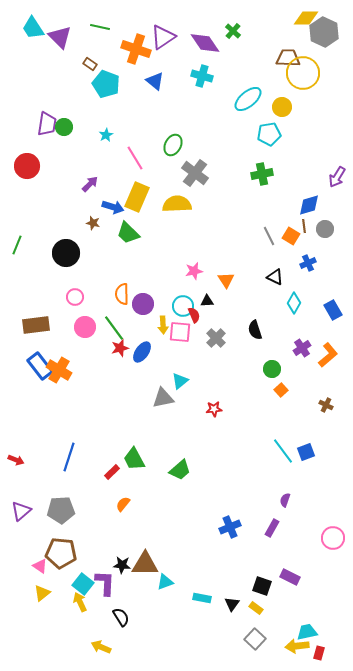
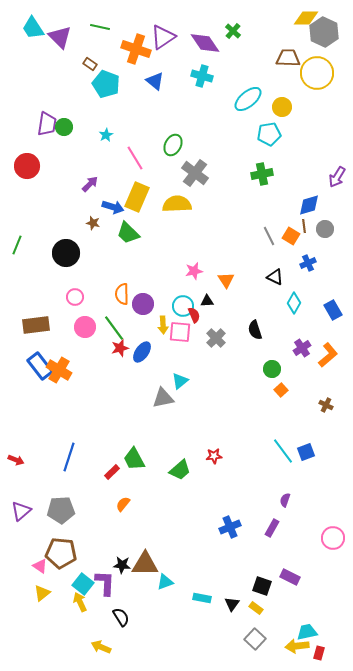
yellow circle at (303, 73): moved 14 px right
red star at (214, 409): moved 47 px down
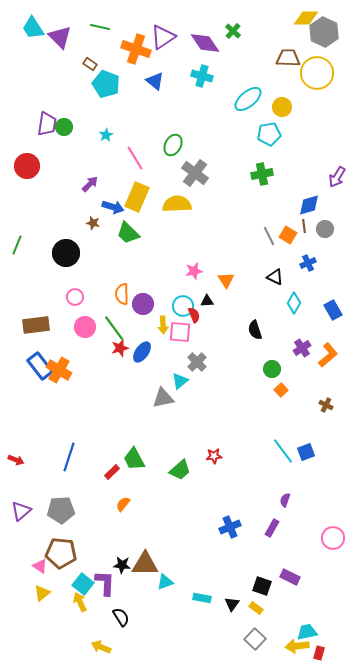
orange square at (291, 236): moved 3 px left, 1 px up
gray cross at (216, 338): moved 19 px left, 24 px down
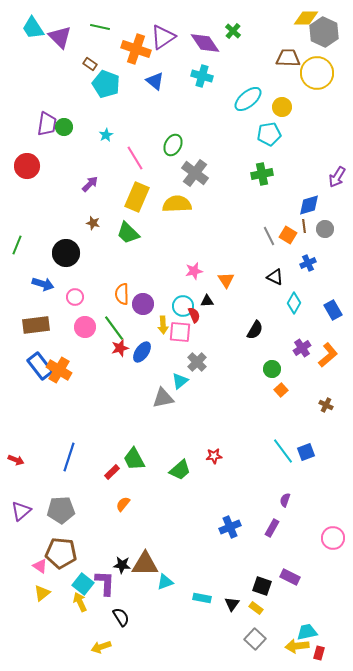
blue arrow at (113, 207): moved 70 px left, 77 px down
black semicircle at (255, 330): rotated 132 degrees counterclockwise
yellow arrow at (101, 647): rotated 42 degrees counterclockwise
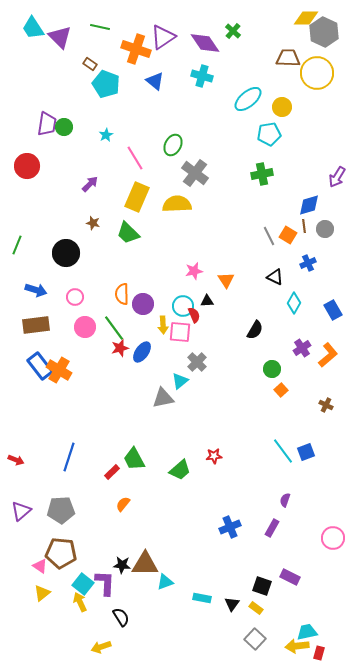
blue arrow at (43, 284): moved 7 px left, 6 px down
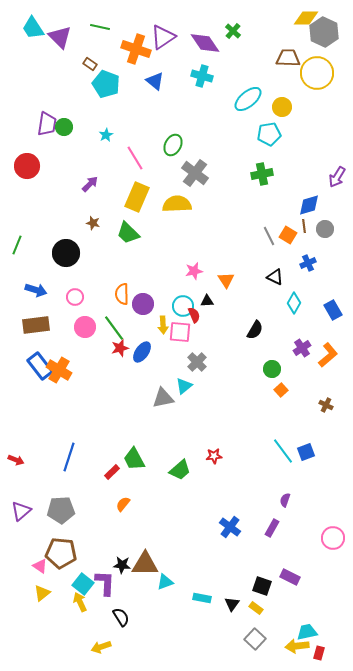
cyan triangle at (180, 381): moved 4 px right, 5 px down
blue cross at (230, 527): rotated 30 degrees counterclockwise
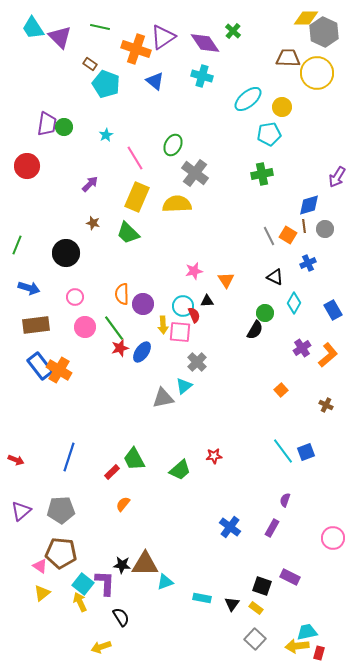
blue arrow at (36, 290): moved 7 px left, 2 px up
green circle at (272, 369): moved 7 px left, 56 px up
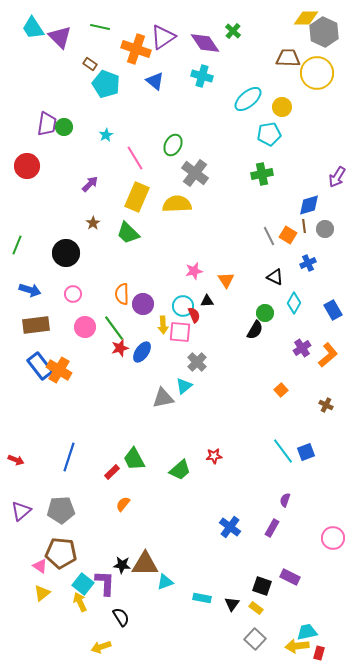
brown star at (93, 223): rotated 24 degrees clockwise
blue arrow at (29, 288): moved 1 px right, 2 px down
pink circle at (75, 297): moved 2 px left, 3 px up
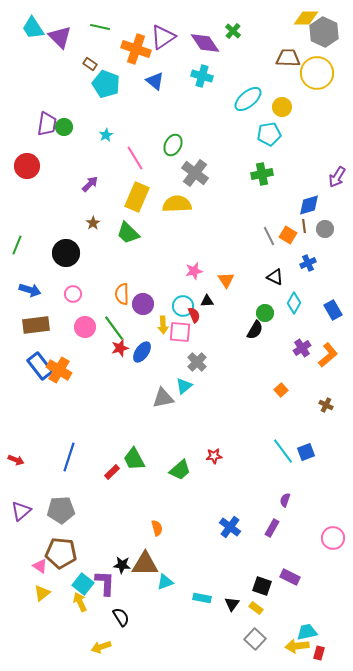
orange semicircle at (123, 504): moved 34 px right, 24 px down; rotated 126 degrees clockwise
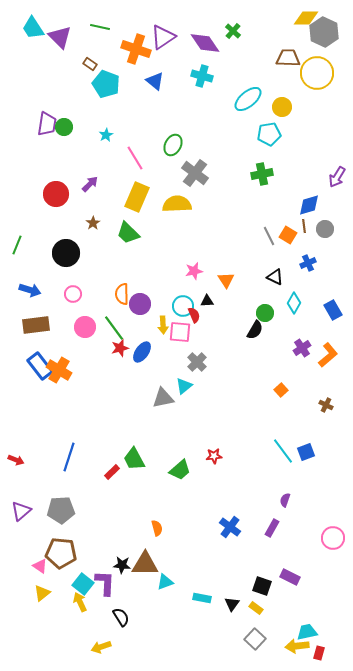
red circle at (27, 166): moved 29 px right, 28 px down
purple circle at (143, 304): moved 3 px left
